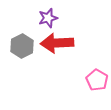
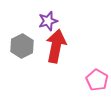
purple star: moved 3 px down
red arrow: moved 1 px left, 3 px down; rotated 104 degrees clockwise
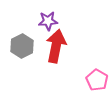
purple star: rotated 12 degrees clockwise
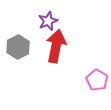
purple star: rotated 18 degrees counterclockwise
gray hexagon: moved 4 px left, 1 px down
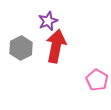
gray hexagon: moved 3 px right, 1 px down
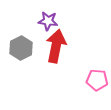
purple star: rotated 30 degrees clockwise
pink pentagon: rotated 25 degrees counterclockwise
